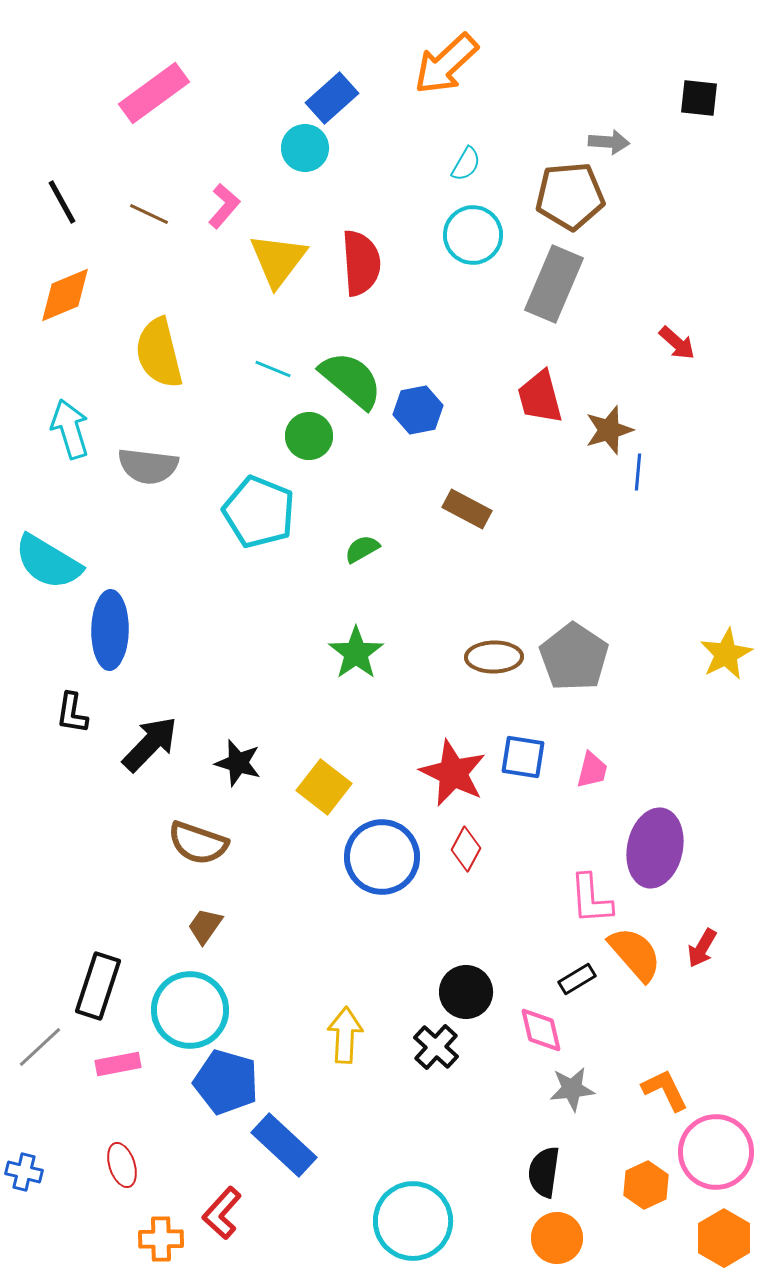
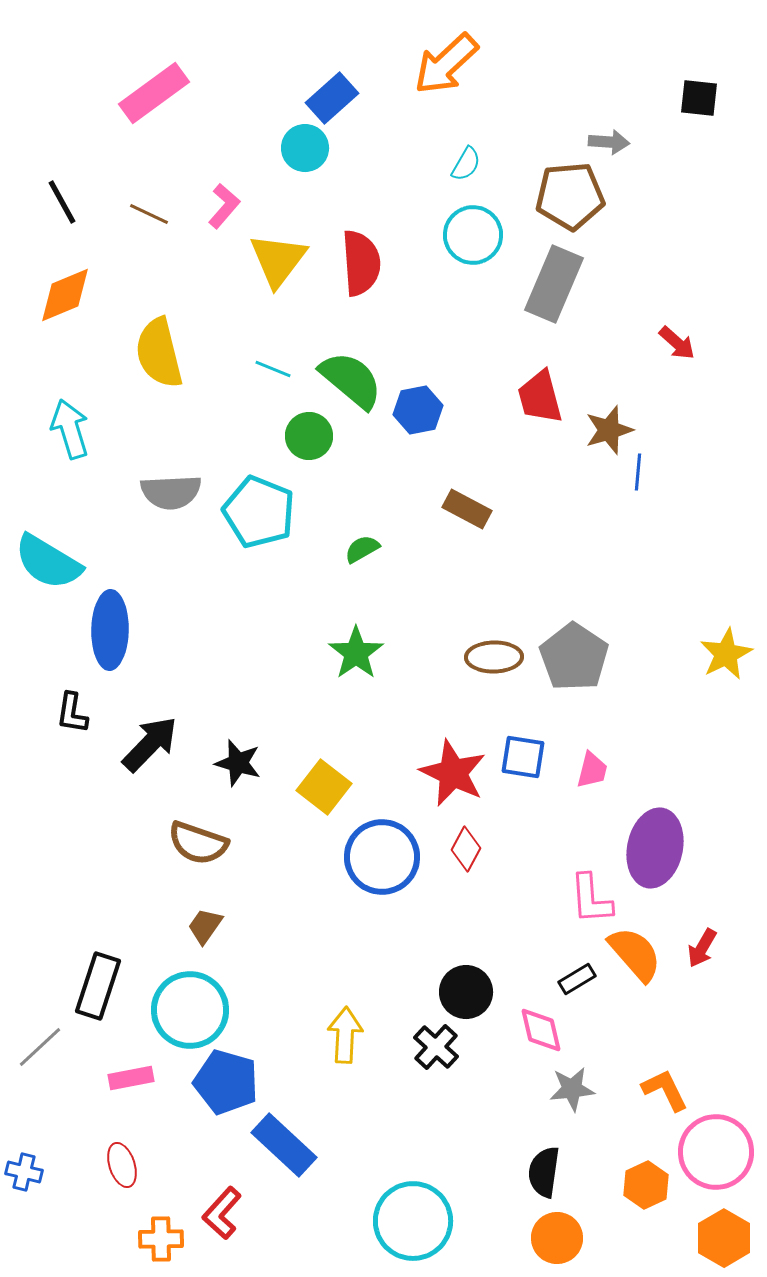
gray semicircle at (148, 466): moved 23 px right, 26 px down; rotated 10 degrees counterclockwise
pink rectangle at (118, 1064): moved 13 px right, 14 px down
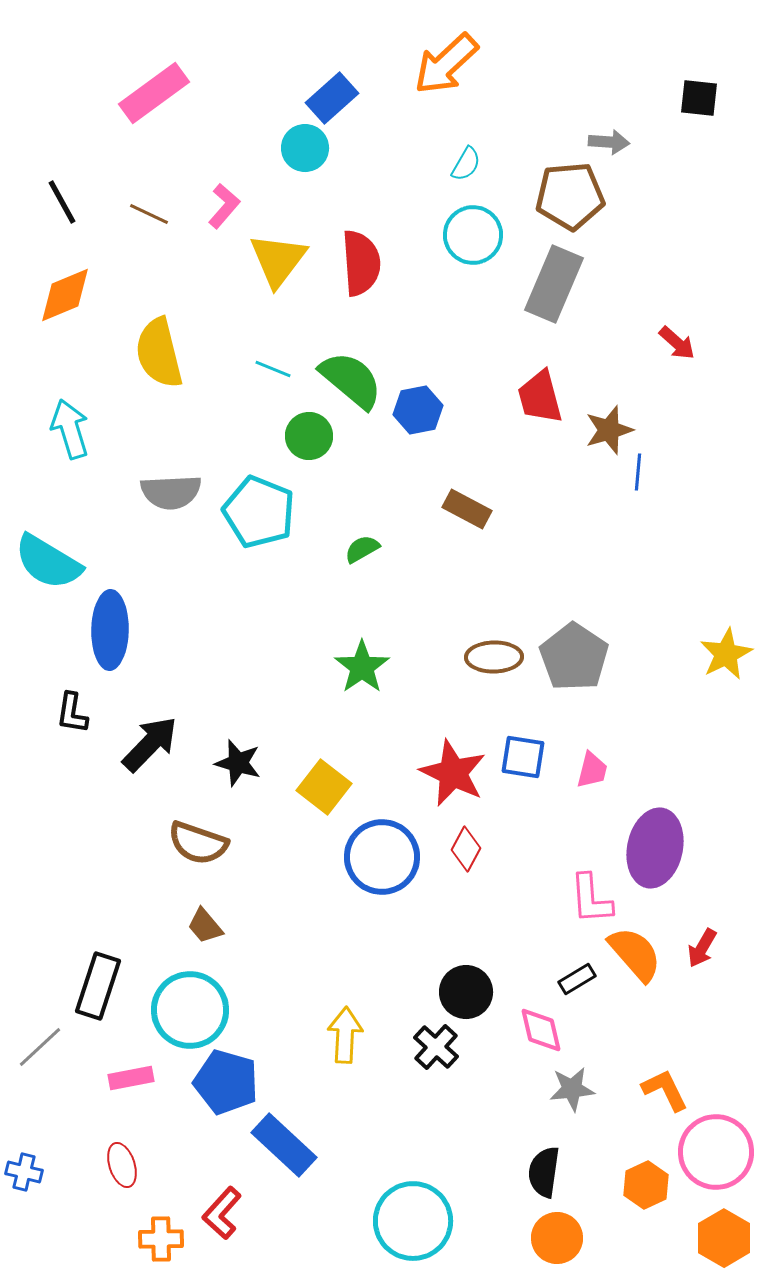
green star at (356, 653): moved 6 px right, 14 px down
brown trapezoid at (205, 926): rotated 75 degrees counterclockwise
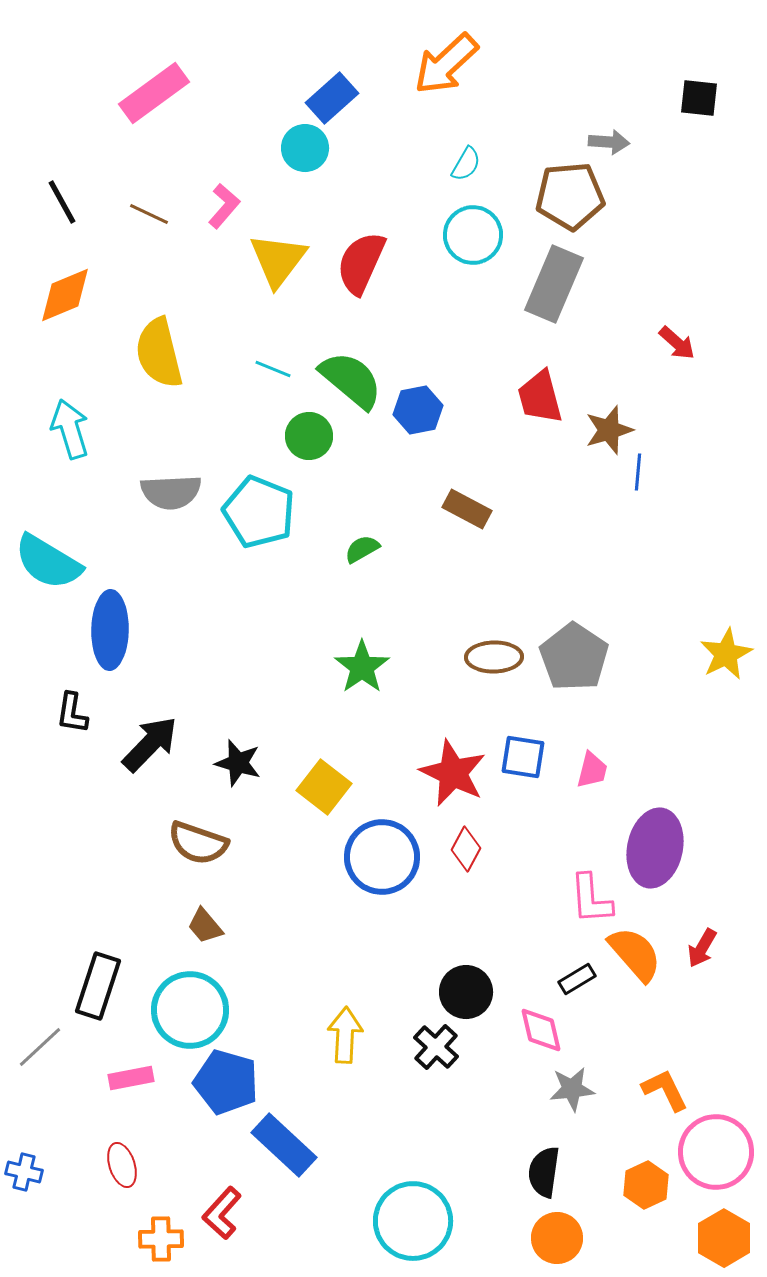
red semicircle at (361, 263): rotated 152 degrees counterclockwise
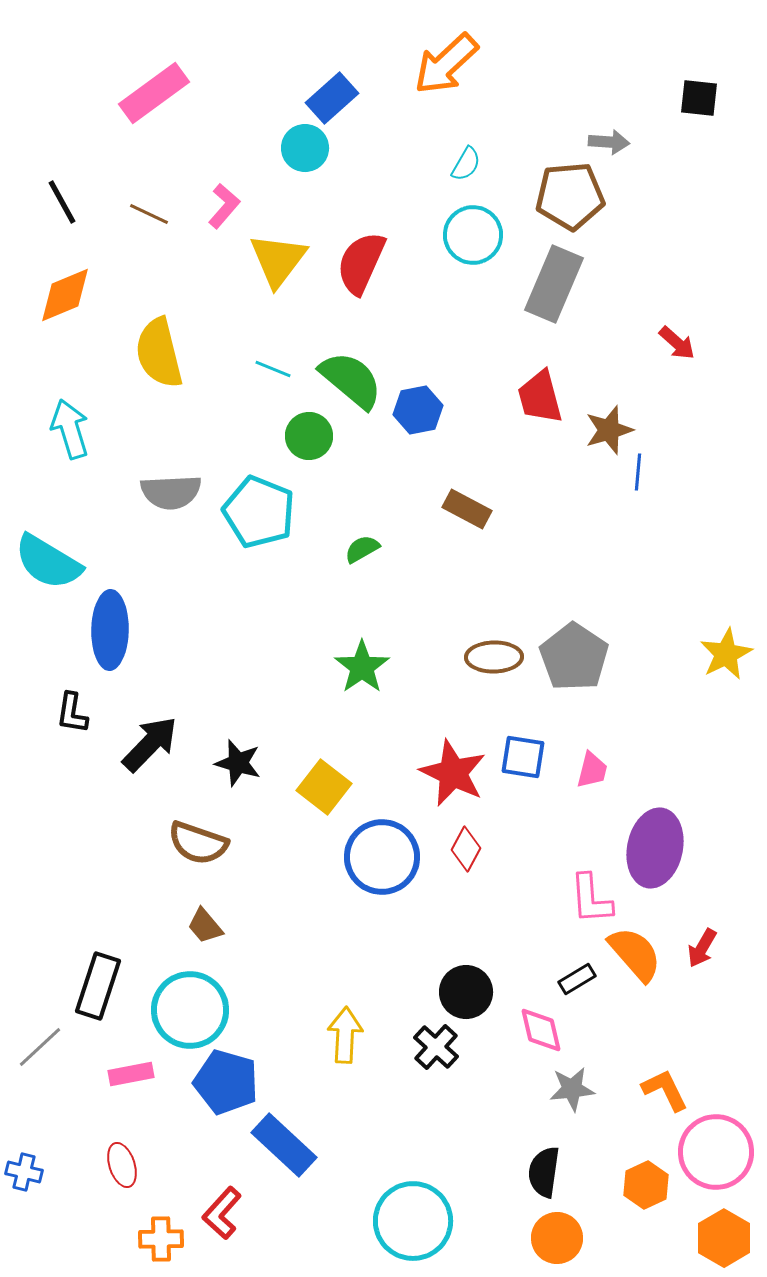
pink rectangle at (131, 1078): moved 4 px up
